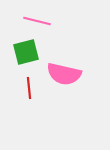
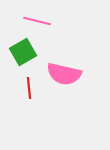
green square: moved 3 px left; rotated 16 degrees counterclockwise
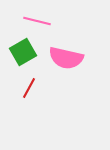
pink semicircle: moved 2 px right, 16 px up
red line: rotated 35 degrees clockwise
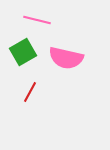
pink line: moved 1 px up
red line: moved 1 px right, 4 px down
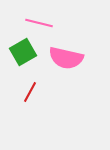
pink line: moved 2 px right, 3 px down
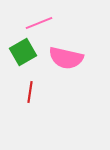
pink line: rotated 36 degrees counterclockwise
red line: rotated 20 degrees counterclockwise
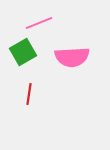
pink semicircle: moved 6 px right, 1 px up; rotated 16 degrees counterclockwise
red line: moved 1 px left, 2 px down
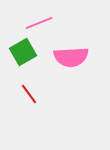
pink semicircle: moved 1 px left
red line: rotated 45 degrees counterclockwise
